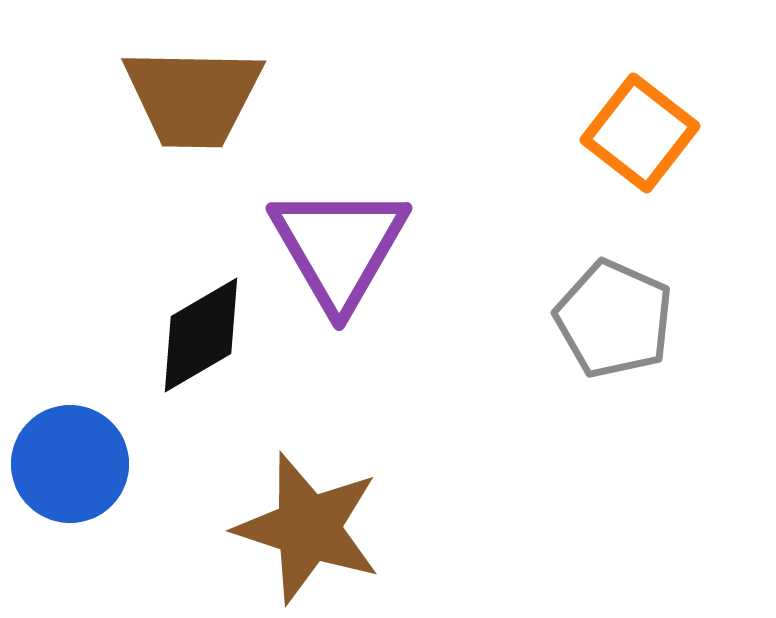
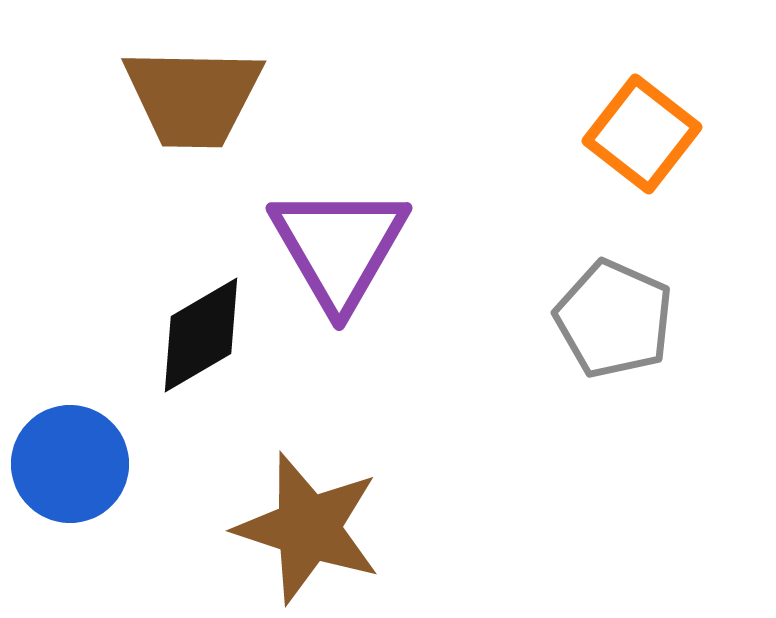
orange square: moved 2 px right, 1 px down
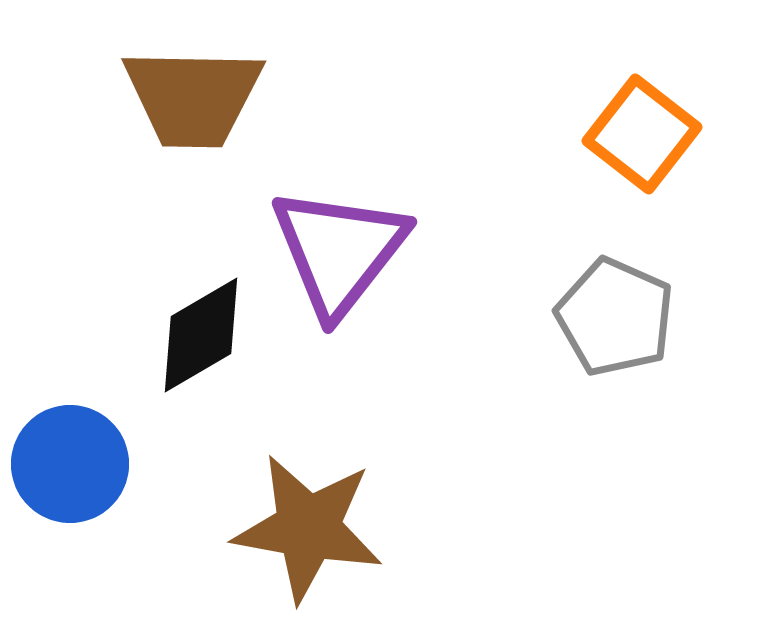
purple triangle: moved 4 px down; rotated 8 degrees clockwise
gray pentagon: moved 1 px right, 2 px up
brown star: rotated 8 degrees counterclockwise
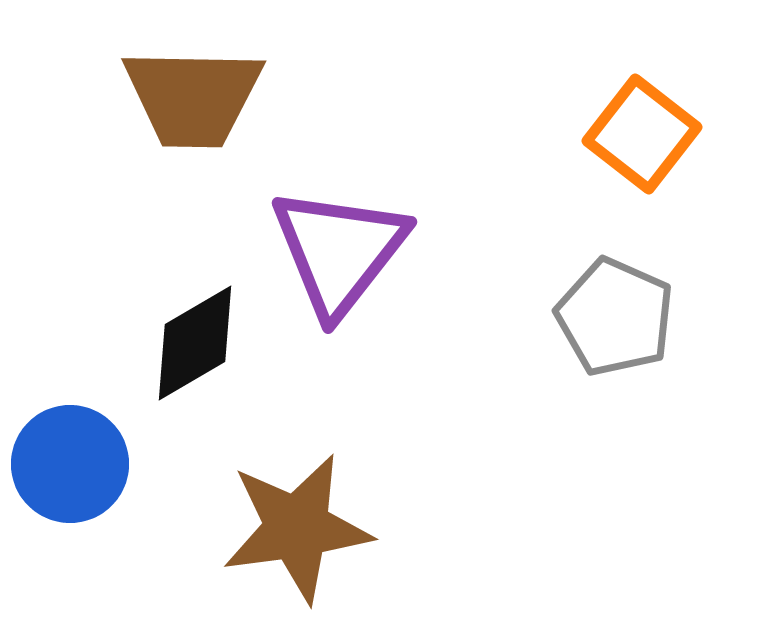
black diamond: moved 6 px left, 8 px down
brown star: moved 11 px left; rotated 18 degrees counterclockwise
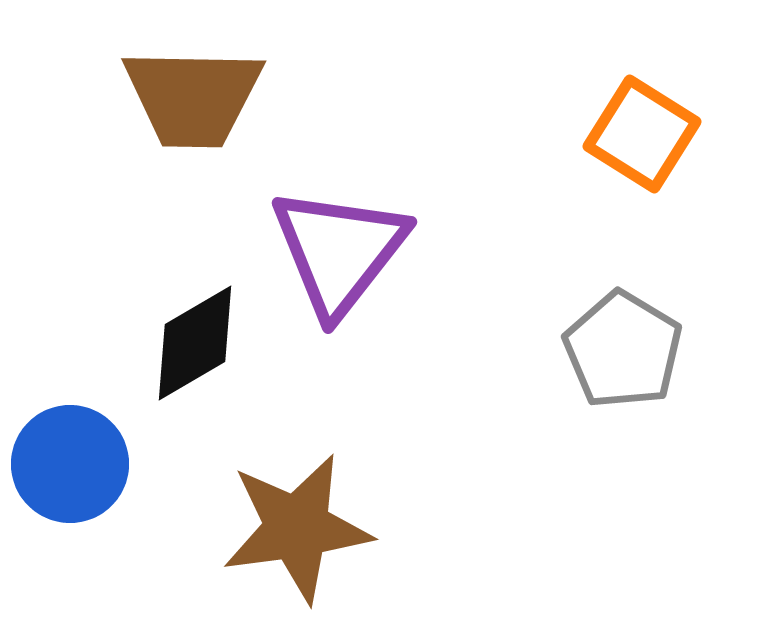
orange square: rotated 6 degrees counterclockwise
gray pentagon: moved 8 px right, 33 px down; rotated 7 degrees clockwise
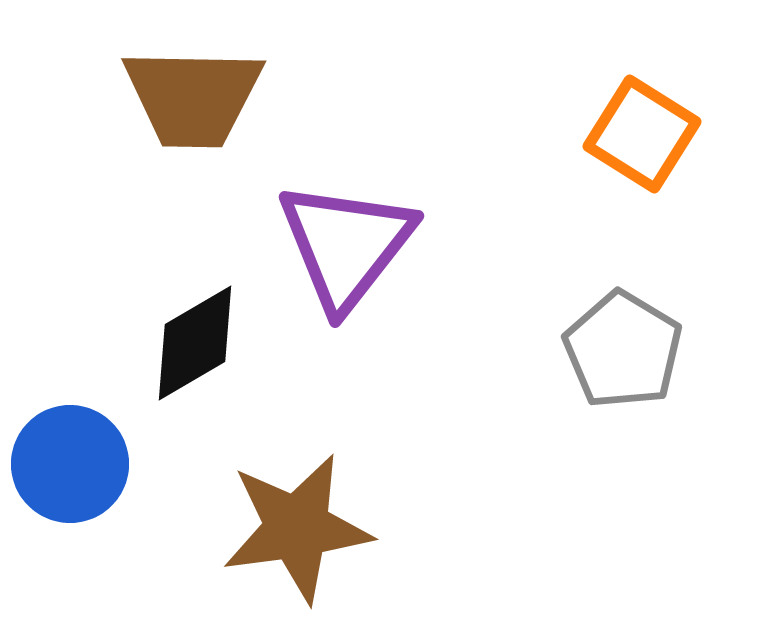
purple triangle: moved 7 px right, 6 px up
